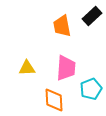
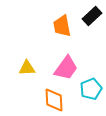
pink trapezoid: rotated 32 degrees clockwise
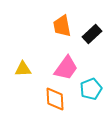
black rectangle: moved 18 px down
yellow triangle: moved 4 px left, 1 px down
orange diamond: moved 1 px right, 1 px up
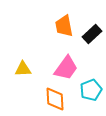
orange trapezoid: moved 2 px right
cyan pentagon: moved 1 px down
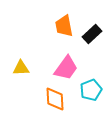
yellow triangle: moved 2 px left, 1 px up
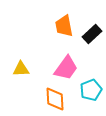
yellow triangle: moved 1 px down
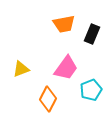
orange trapezoid: moved 2 px up; rotated 90 degrees counterclockwise
black rectangle: rotated 24 degrees counterclockwise
yellow triangle: rotated 18 degrees counterclockwise
orange diamond: moved 7 px left; rotated 30 degrees clockwise
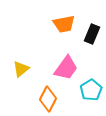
yellow triangle: rotated 18 degrees counterclockwise
cyan pentagon: rotated 10 degrees counterclockwise
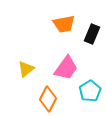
yellow triangle: moved 5 px right
cyan pentagon: moved 1 px left, 1 px down
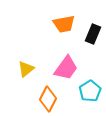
black rectangle: moved 1 px right
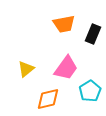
orange diamond: rotated 50 degrees clockwise
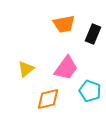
cyan pentagon: rotated 20 degrees counterclockwise
